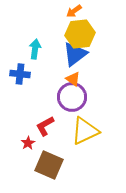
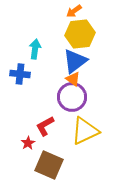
blue triangle: moved 7 px down
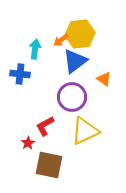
orange arrow: moved 13 px left, 29 px down
orange triangle: moved 31 px right
brown square: rotated 12 degrees counterclockwise
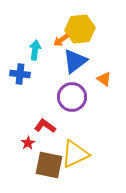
yellow hexagon: moved 5 px up
cyan arrow: moved 1 px down
red L-shape: rotated 65 degrees clockwise
yellow triangle: moved 10 px left, 23 px down
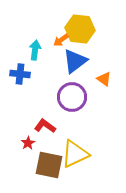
yellow hexagon: rotated 12 degrees clockwise
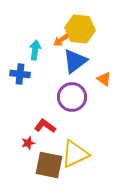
red star: rotated 16 degrees clockwise
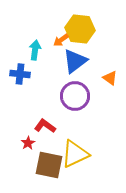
orange triangle: moved 6 px right, 1 px up
purple circle: moved 3 px right, 1 px up
red star: rotated 16 degrees counterclockwise
